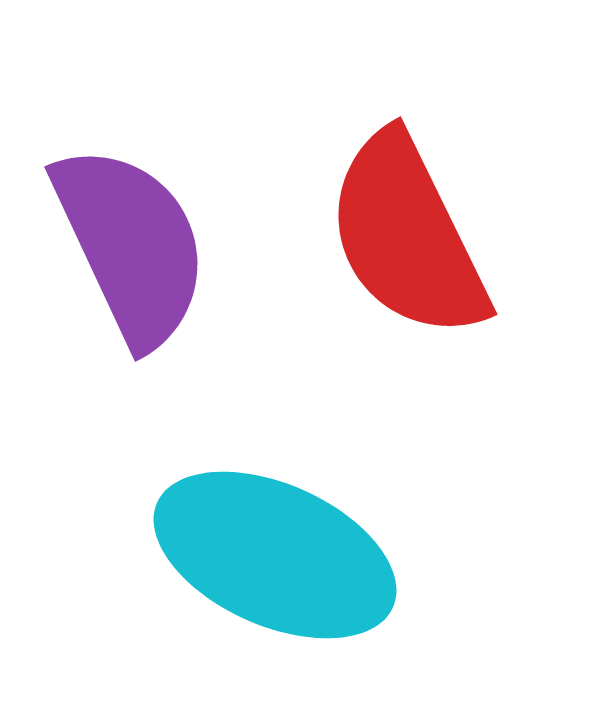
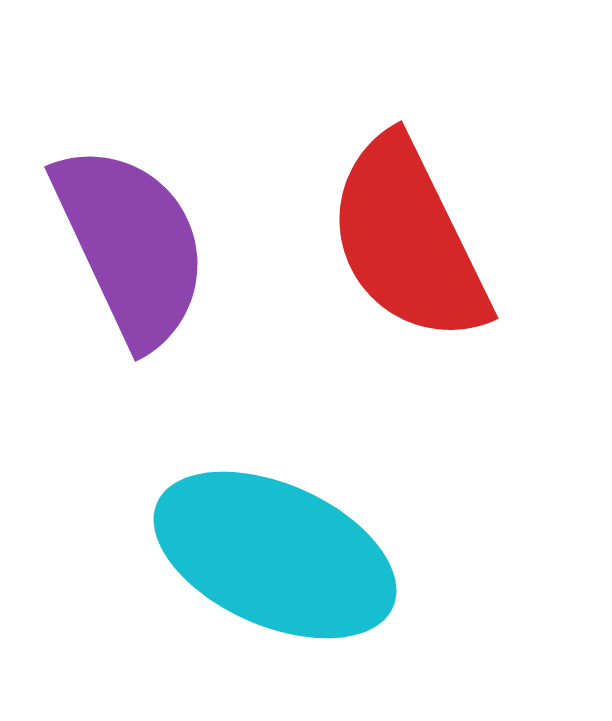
red semicircle: moved 1 px right, 4 px down
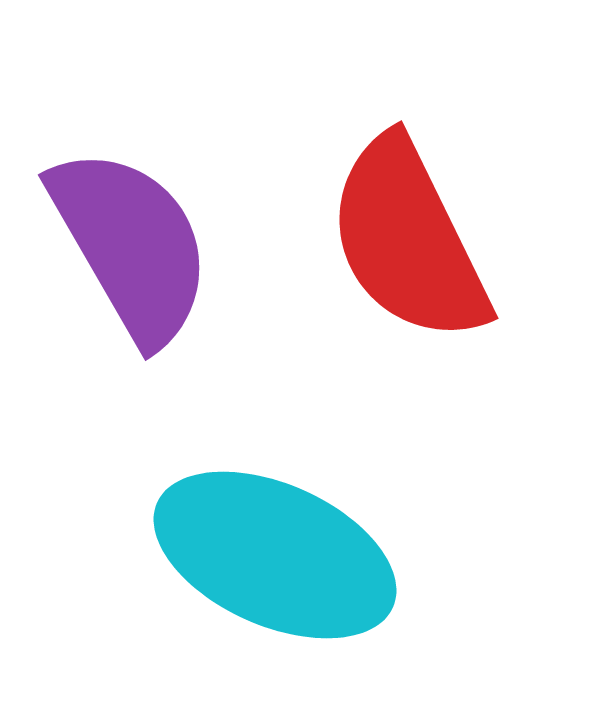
purple semicircle: rotated 5 degrees counterclockwise
